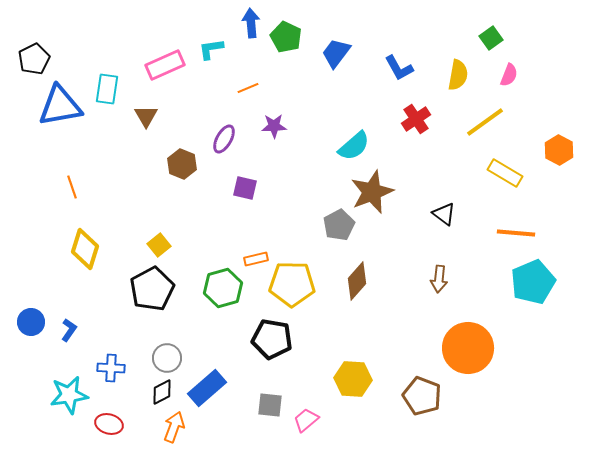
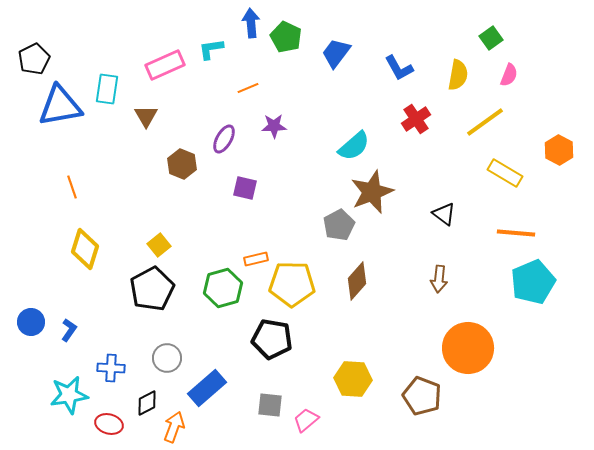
black diamond at (162, 392): moved 15 px left, 11 px down
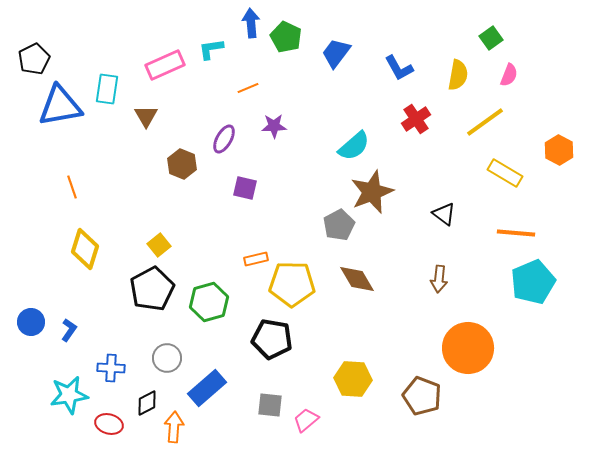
brown diamond at (357, 281): moved 2 px up; rotated 72 degrees counterclockwise
green hexagon at (223, 288): moved 14 px left, 14 px down
orange arrow at (174, 427): rotated 16 degrees counterclockwise
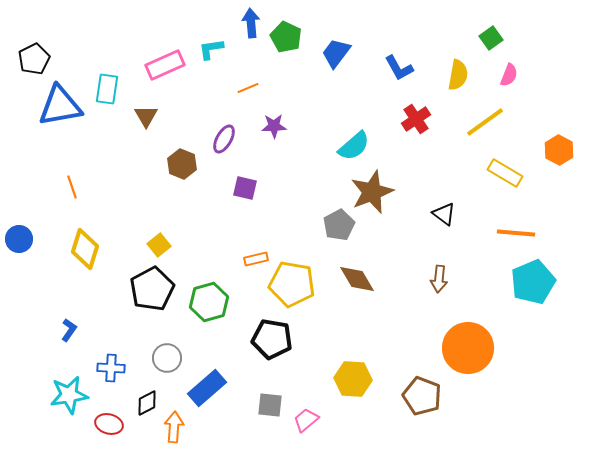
yellow pentagon at (292, 284): rotated 9 degrees clockwise
blue circle at (31, 322): moved 12 px left, 83 px up
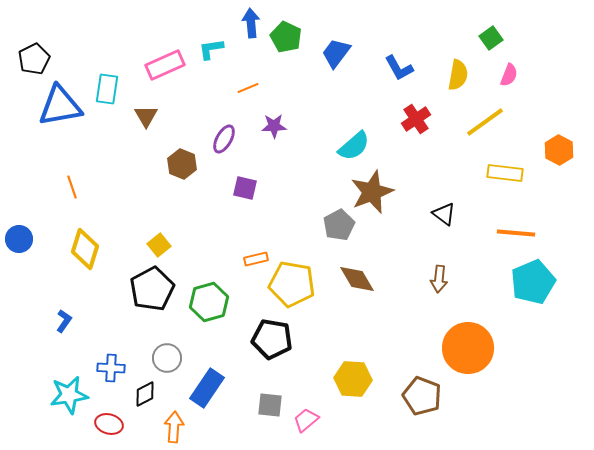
yellow rectangle at (505, 173): rotated 24 degrees counterclockwise
blue L-shape at (69, 330): moved 5 px left, 9 px up
blue rectangle at (207, 388): rotated 15 degrees counterclockwise
black diamond at (147, 403): moved 2 px left, 9 px up
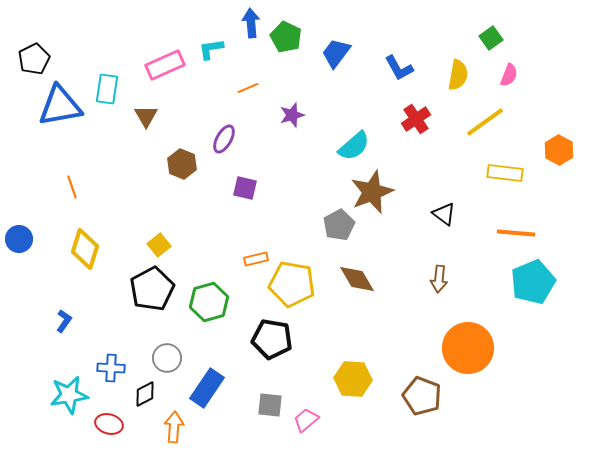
purple star at (274, 126): moved 18 px right, 11 px up; rotated 15 degrees counterclockwise
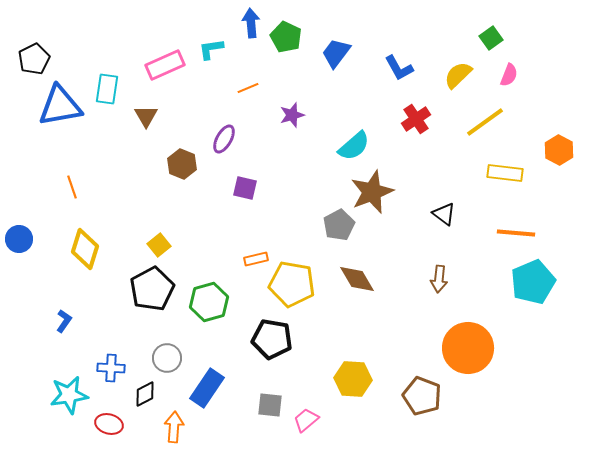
yellow semicircle at (458, 75): rotated 144 degrees counterclockwise
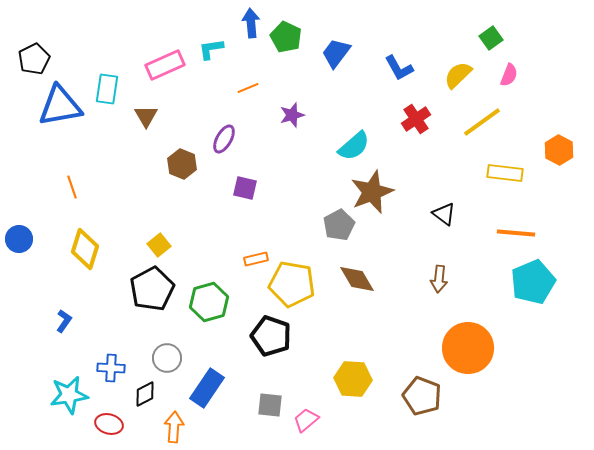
yellow line at (485, 122): moved 3 px left
black pentagon at (272, 339): moved 1 px left, 3 px up; rotated 9 degrees clockwise
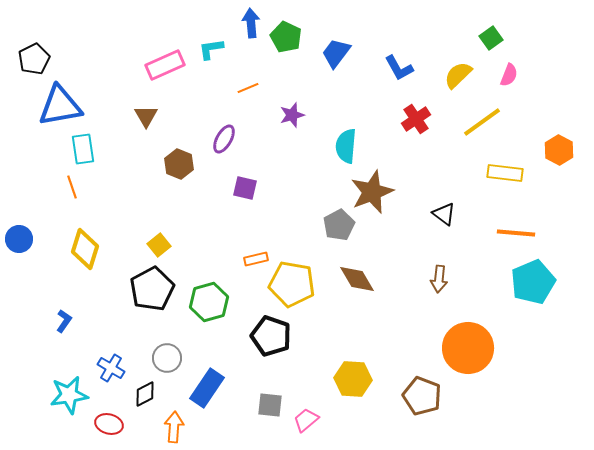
cyan rectangle at (107, 89): moved 24 px left, 60 px down; rotated 16 degrees counterclockwise
cyan semicircle at (354, 146): moved 8 px left; rotated 136 degrees clockwise
brown hexagon at (182, 164): moved 3 px left
blue cross at (111, 368): rotated 28 degrees clockwise
